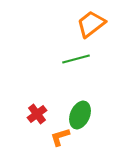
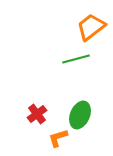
orange trapezoid: moved 3 px down
orange L-shape: moved 2 px left, 1 px down
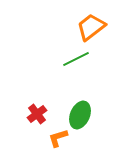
green line: rotated 12 degrees counterclockwise
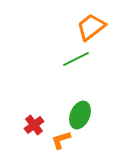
red cross: moved 3 px left, 11 px down
orange L-shape: moved 3 px right, 2 px down
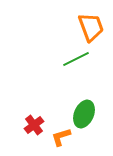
orange trapezoid: rotated 108 degrees clockwise
green ellipse: moved 4 px right, 1 px up
orange L-shape: moved 3 px up
